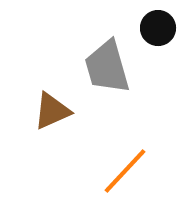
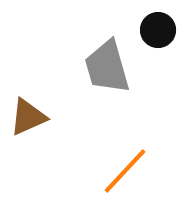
black circle: moved 2 px down
brown triangle: moved 24 px left, 6 px down
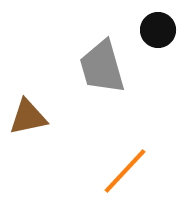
gray trapezoid: moved 5 px left
brown triangle: rotated 12 degrees clockwise
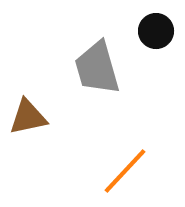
black circle: moved 2 px left, 1 px down
gray trapezoid: moved 5 px left, 1 px down
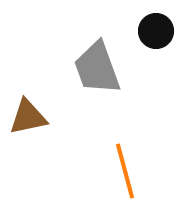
gray trapezoid: rotated 4 degrees counterclockwise
orange line: rotated 58 degrees counterclockwise
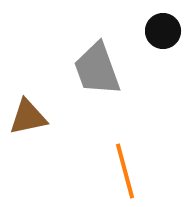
black circle: moved 7 px right
gray trapezoid: moved 1 px down
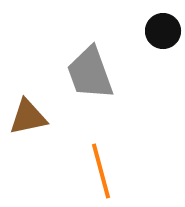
gray trapezoid: moved 7 px left, 4 px down
orange line: moved 24 px left
